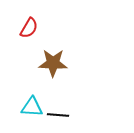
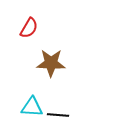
brown star: moved 2 px left
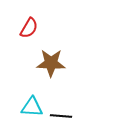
black line: moved 3 px right, 1 px down
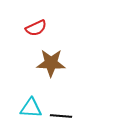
red semicircle: moved 7 px right; rotated 35 degrees clockwise
cyan triangle: moved 1 px left, 1 px down
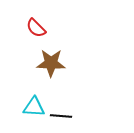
red semicircle: rotated 70 degrees clockwise
cyan triangle: moved 3 px right, 1 px up
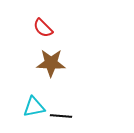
red semicircle: moved 7 px right
cyan triangle: rotated 15 degrees counterclockwise
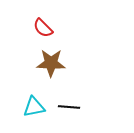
black line: moved 8 px right, 9 px up
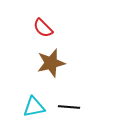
brown star: rotated 16 degrees counterclockwise
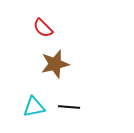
brown star: moved 4 px right, 1 px down
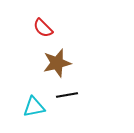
brown star: moved 2 px right, 1 px up
black line: moved 2 px left, 12 px up; rotated 15 degrees counterclockwise
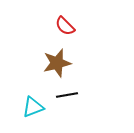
red semicircle: moved 22 px right, 2 px up
cyan triangle: moved 1 px left; rotated 10 degrees counterclockwise
